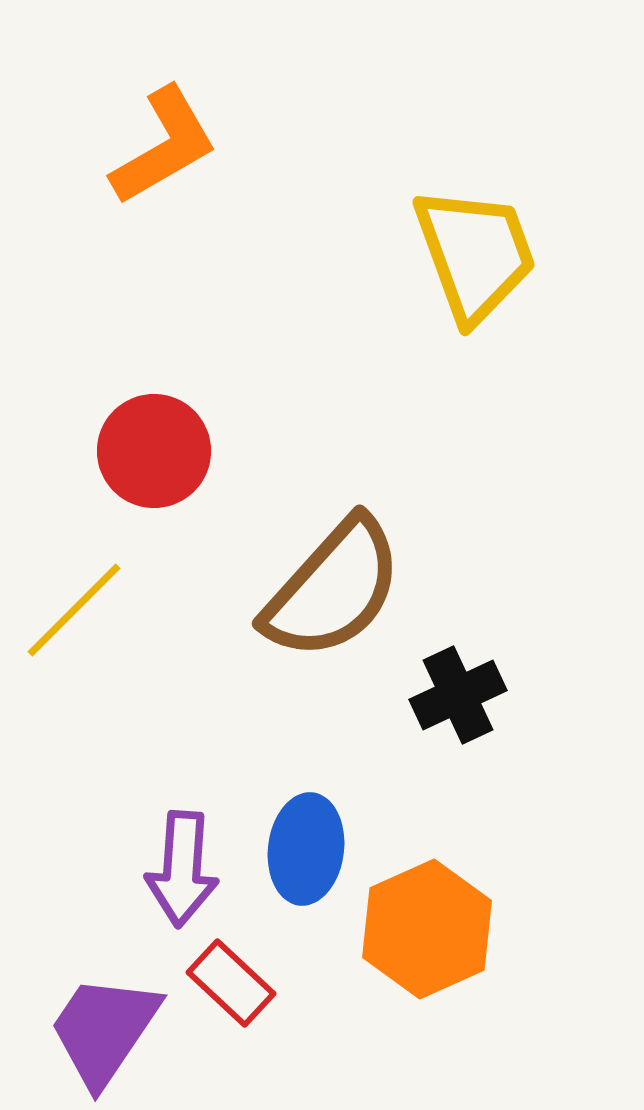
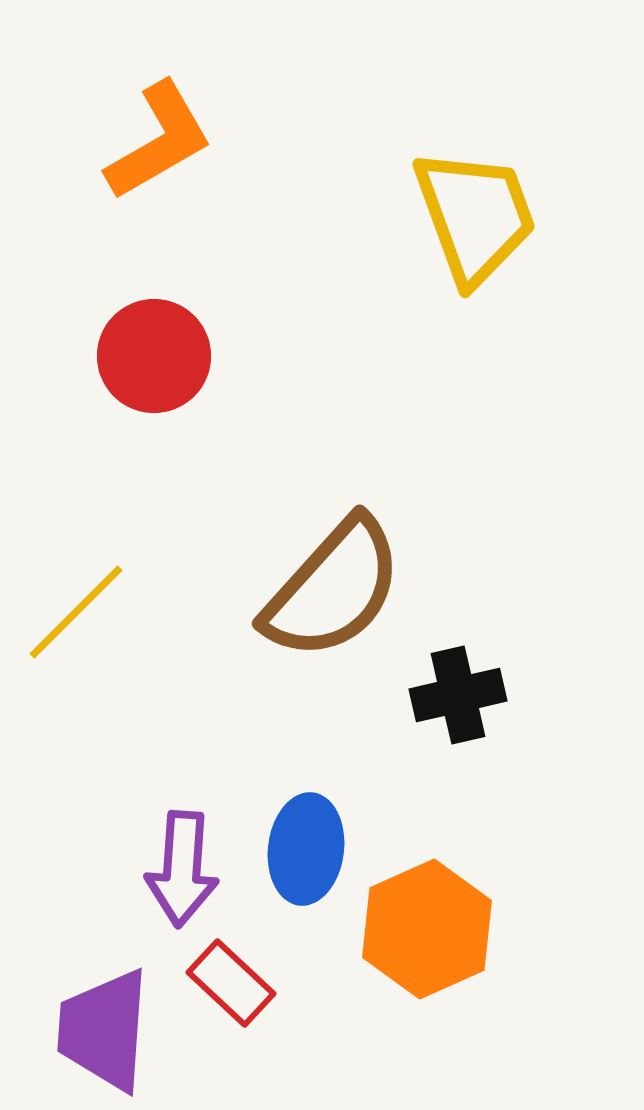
orange L-shape: moved 5 px left, 5 px up
yellow trapezoid: moved 38 px up
red circle: moved 95 px up
yellow line: moved 2 px right, 2 px down
black cross: rotated 12 degrees clockwise
purple trapezoid: rotated 30 degrees counterclockwise
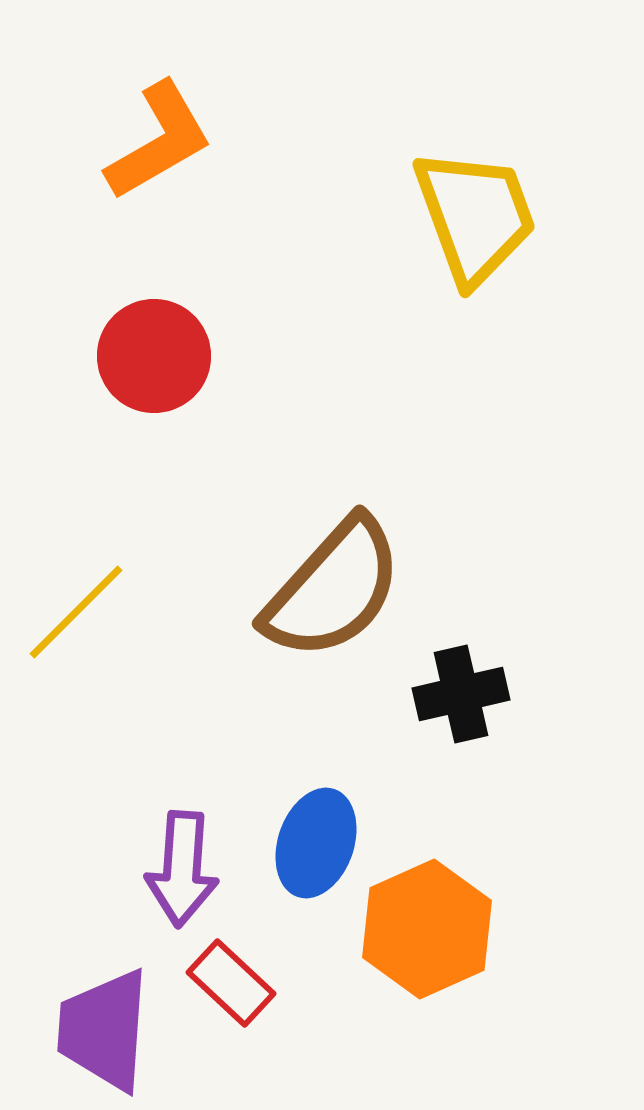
black cross: moved 3 px right, 1 px up
blue ellipse: moved 10 px right, 6 px up; rotated 12 degrees clockwise
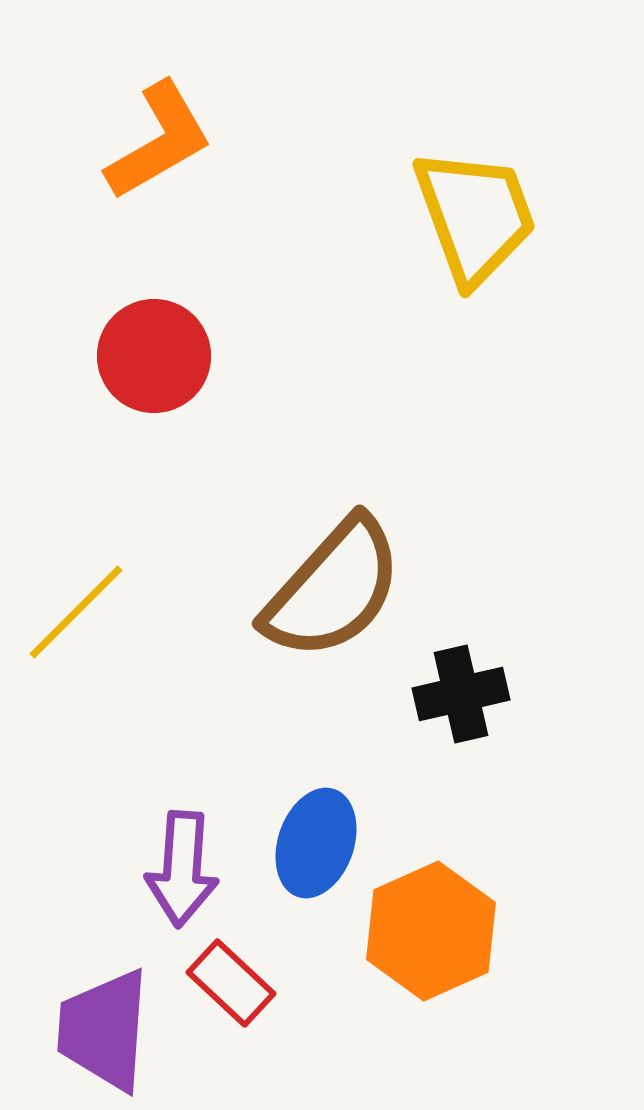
orange hexagon: moved 4 px right, 2 px down
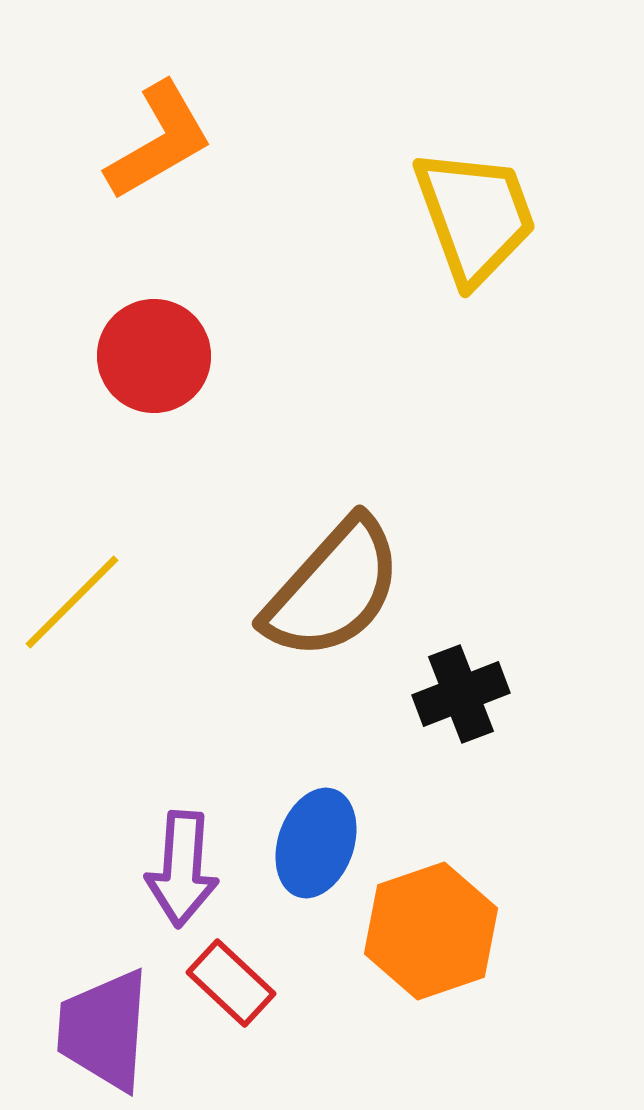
yellow line: moved 4 px left, 10 px up
black cross: rotated 8 degrees counterclockwise
orange hexagon: rotated 5 degrees clockwise
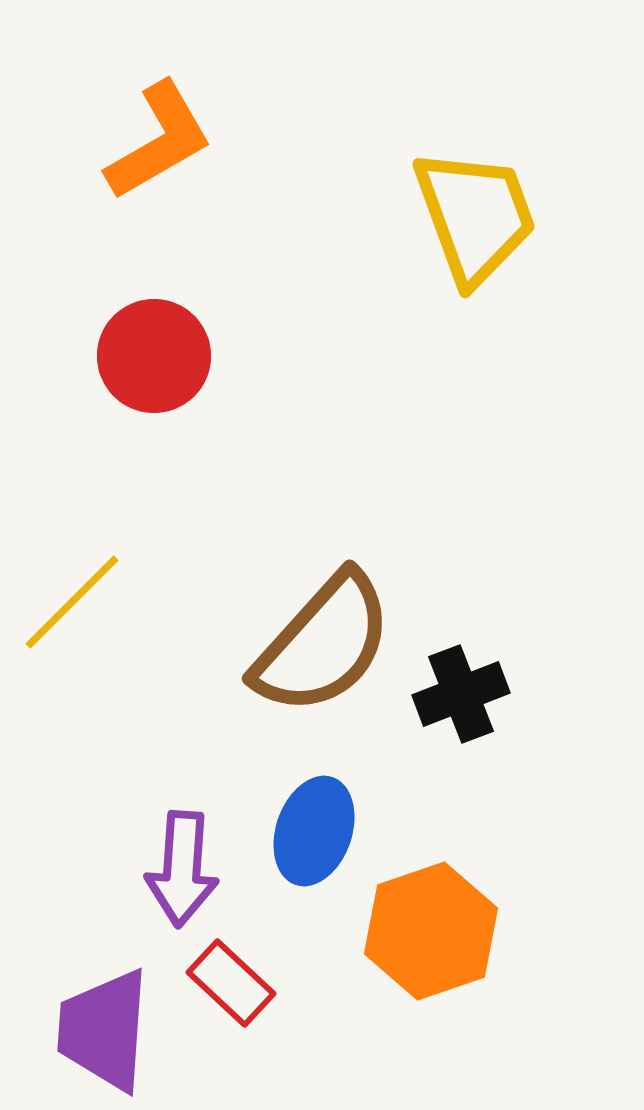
brown semicircle: moved 10 px left, 55 px down
blue ellipse: moved 2 px left, 12 px up
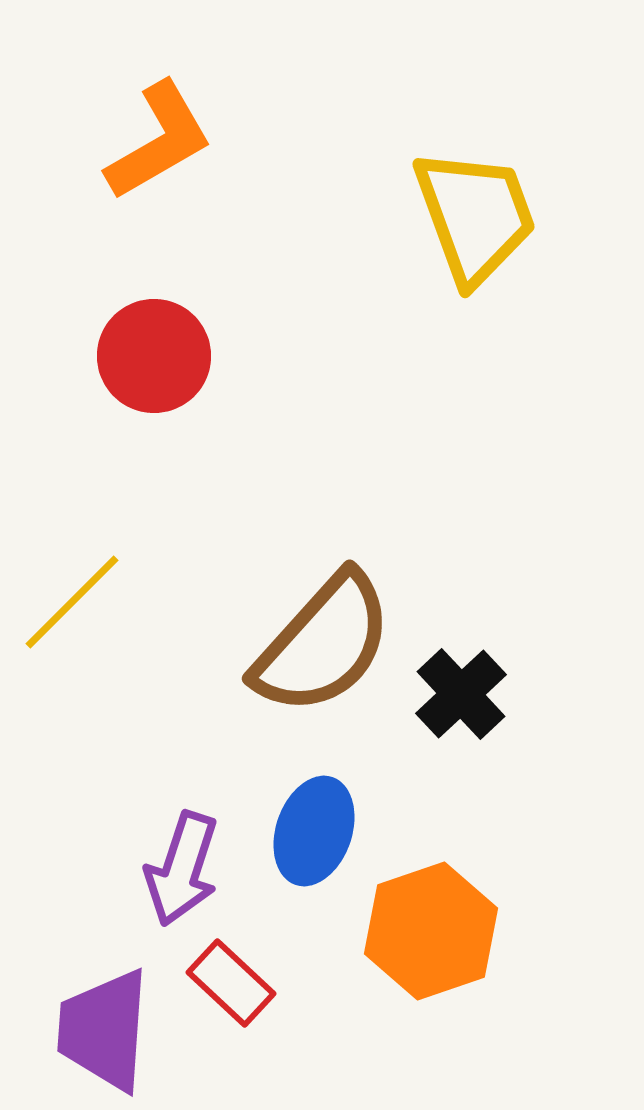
black cross: rotated 22 degrees counterclockwise
purple arrow: rotated 14 degrees clockwise
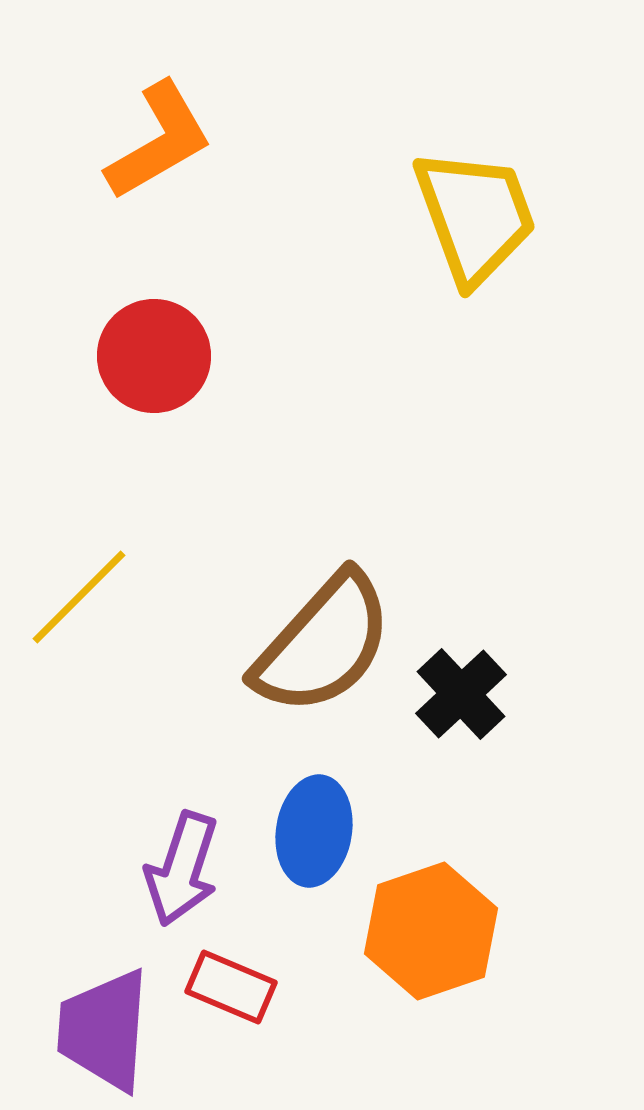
yellow line: moved 7 px right, 5 px up
blue ellipse: rotated 10 degrees counterclockwise
red rectangle: moved 4 px down; rotated 20 degrees counterclockwise
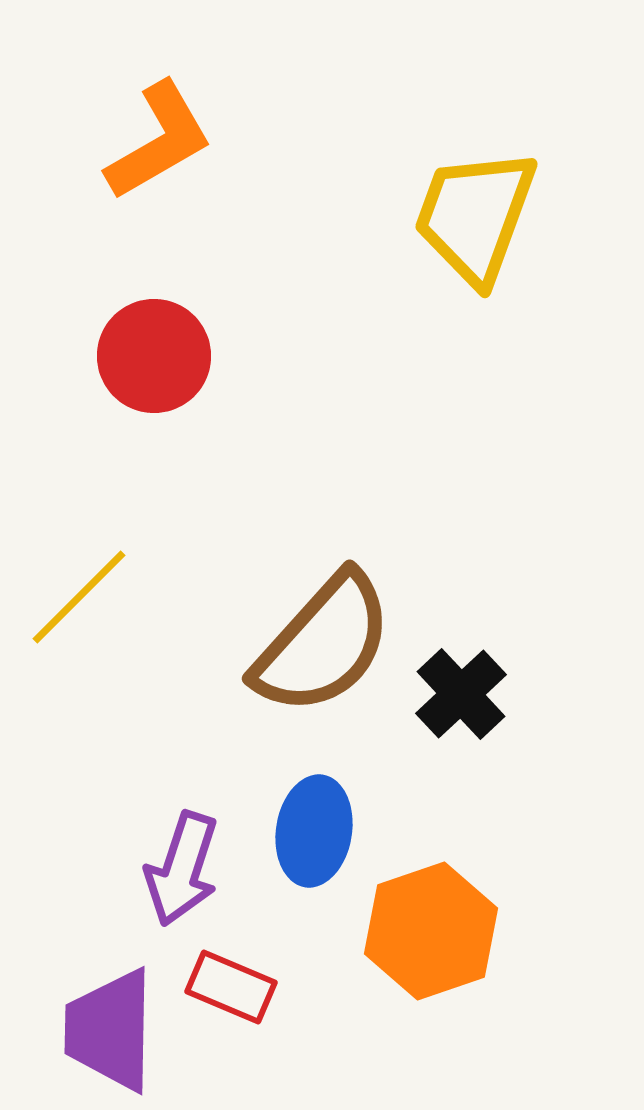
yellow trapezoid: rotated 140 degrees counterclockwise
purple trapezoid: moved 6 px right; rotated 3 degrees counterclockwise
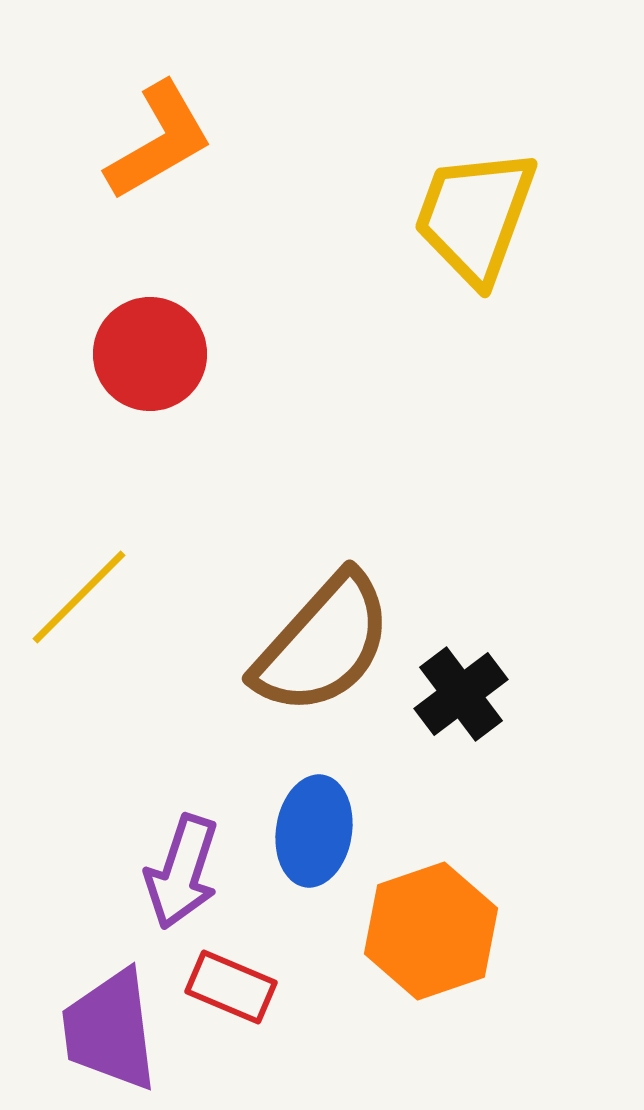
red circle: moved 4 px left, 2 px up
black cross: rotated 6 degrees clockwise
purple arrow: moved 3 px down
purple trapezoid: rotated 8 degrees counterclockwise
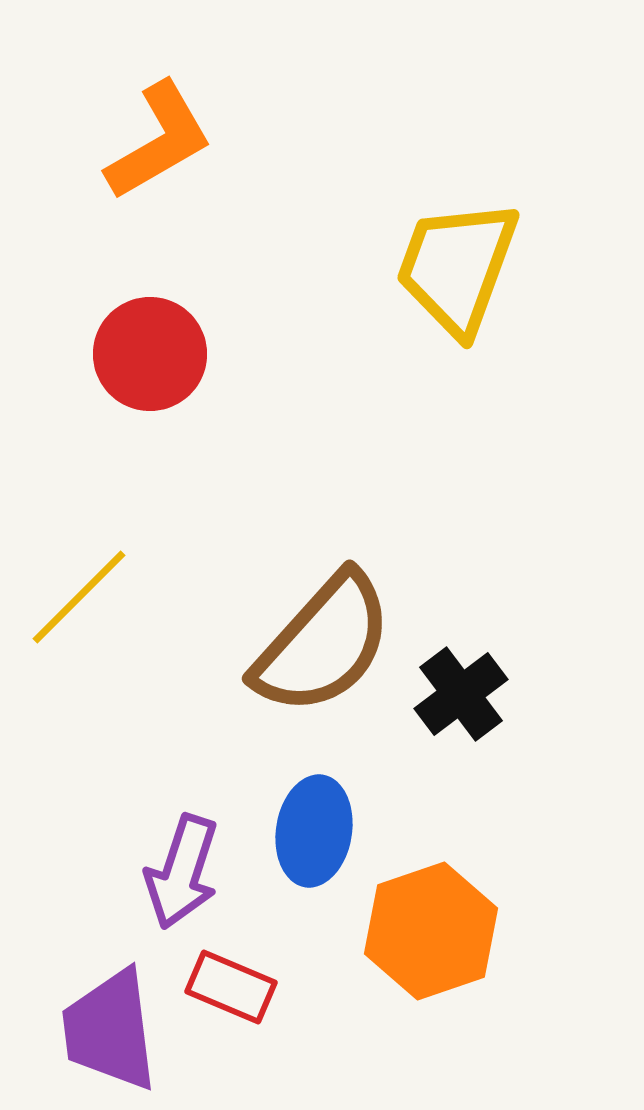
yellow trapezoid: moved 18 px left, 51 px down
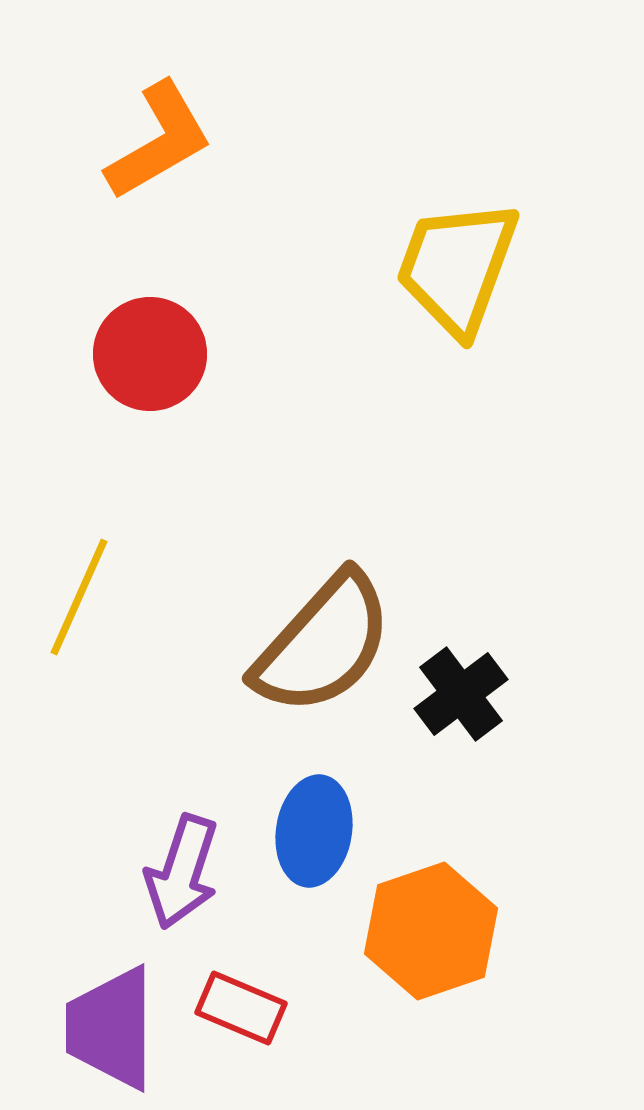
yellow line: rotated 21 degrees counterclockwise
red rectangle: moved 10 px right, 21 px down
purple trapezoid: moved 1 px right, 2 px up; rotated 7 degrees clockwise
